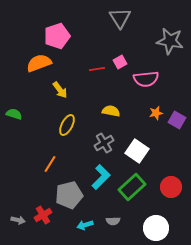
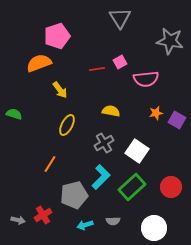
gray pentagon: moved 5 px right
white circle: moved 2 px left
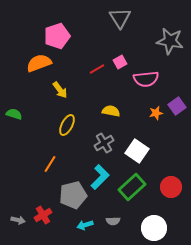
red line: rotated 21 degrees counterclockwise
purple square: moved 14 px up; rotated 24 degrees clockwise
cyan L-shape: moved 1 px left
gray pentagon: moved 1 px left
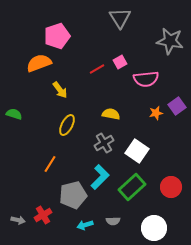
yellow semicircle: moved 3 px down
